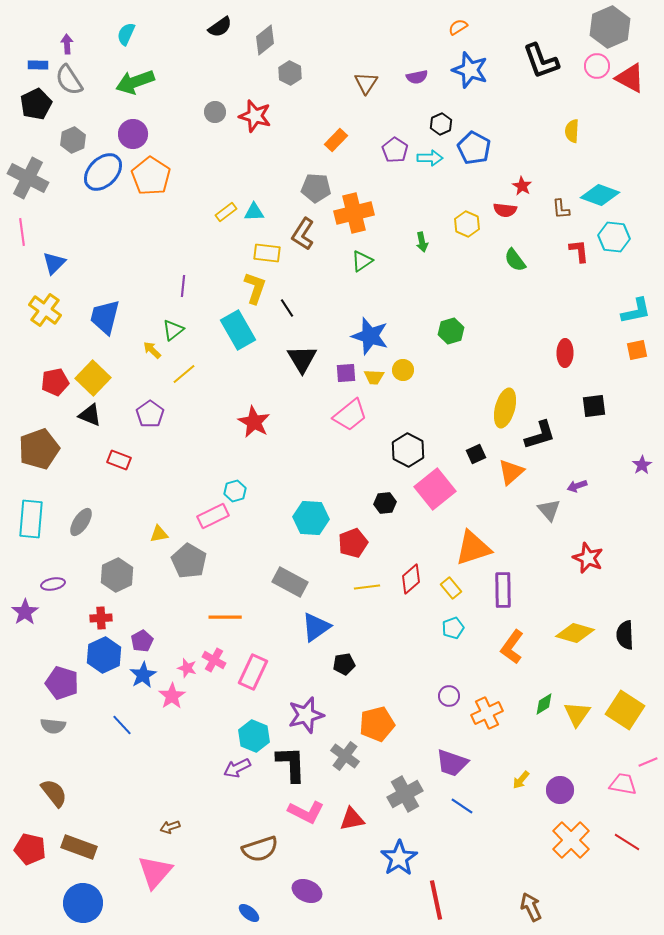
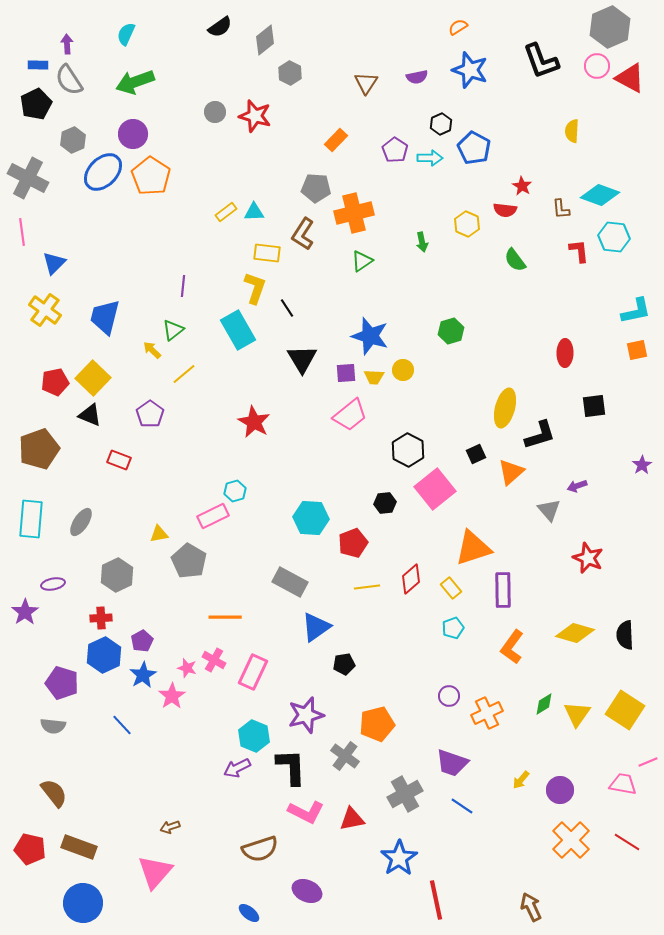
black L-shape at (291, 764): moved 3 px down
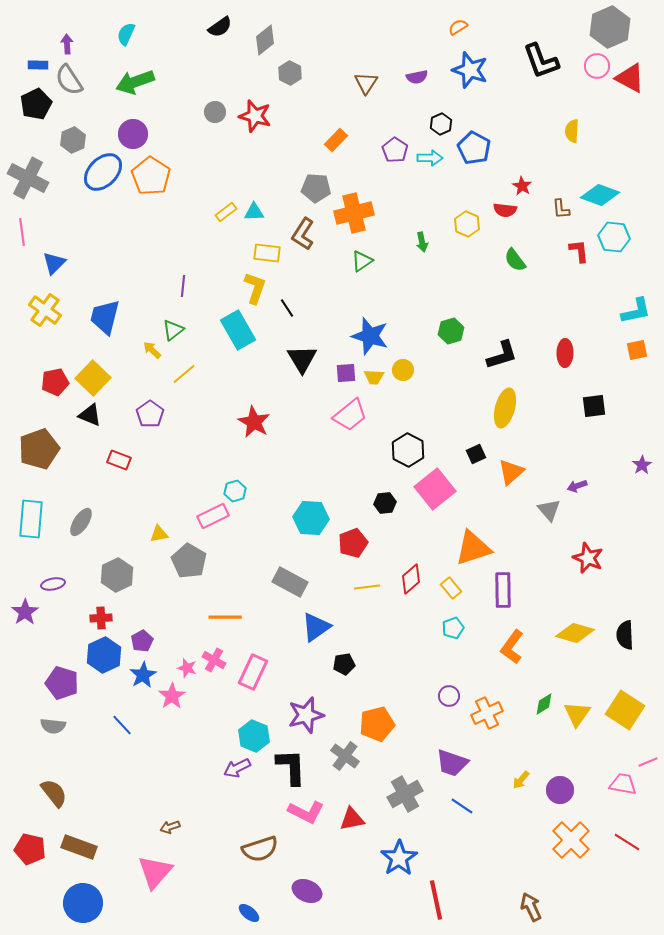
black L-shape at (540, 435): moved 38 px left, 80 px up
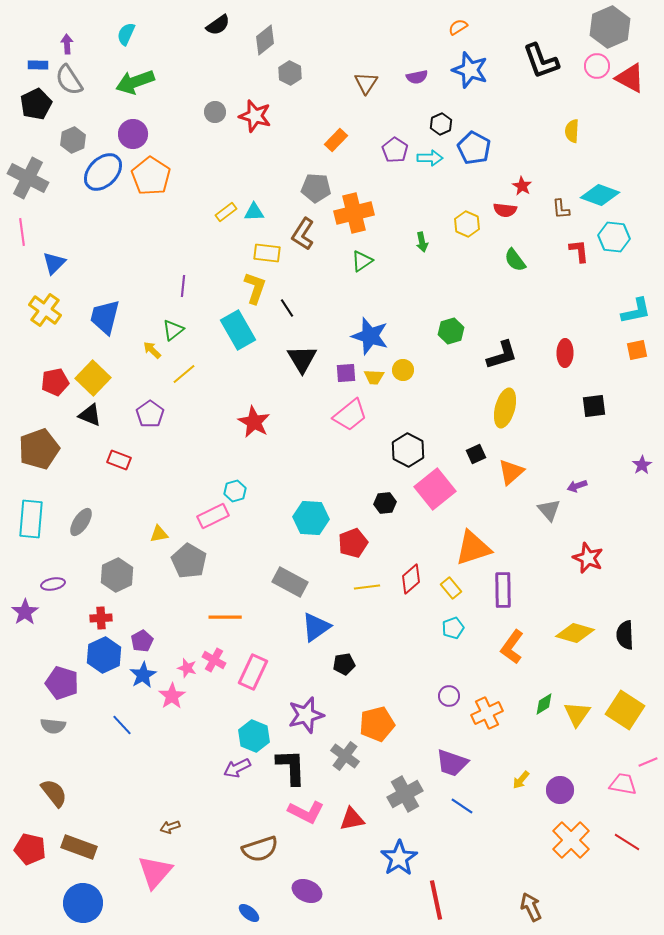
black semicircle at (220, 27): moved 2 px left, 2 px up
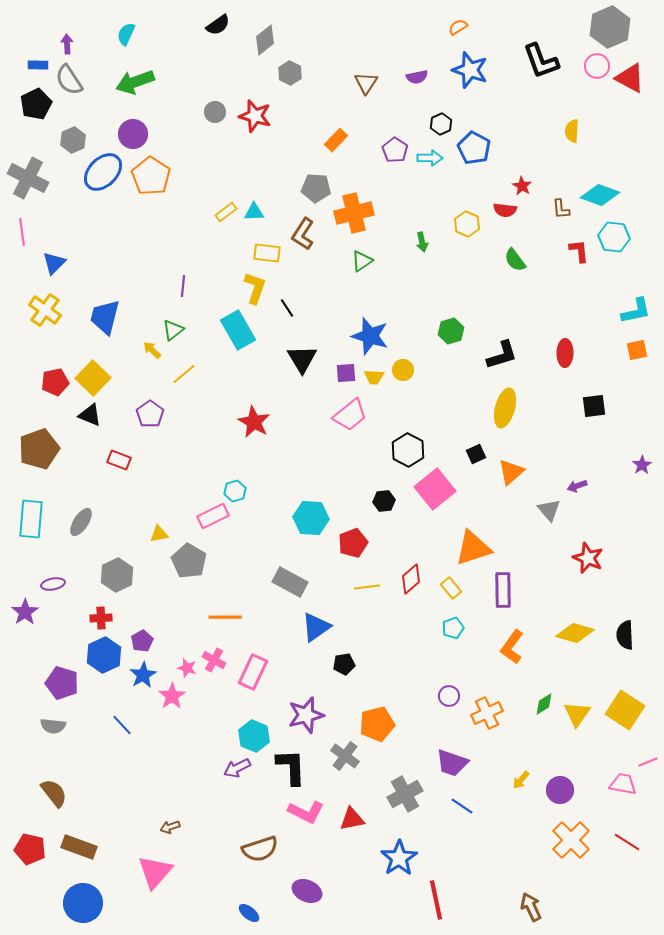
black hexagon at (385, 503): moved 1 px left, 2 px up
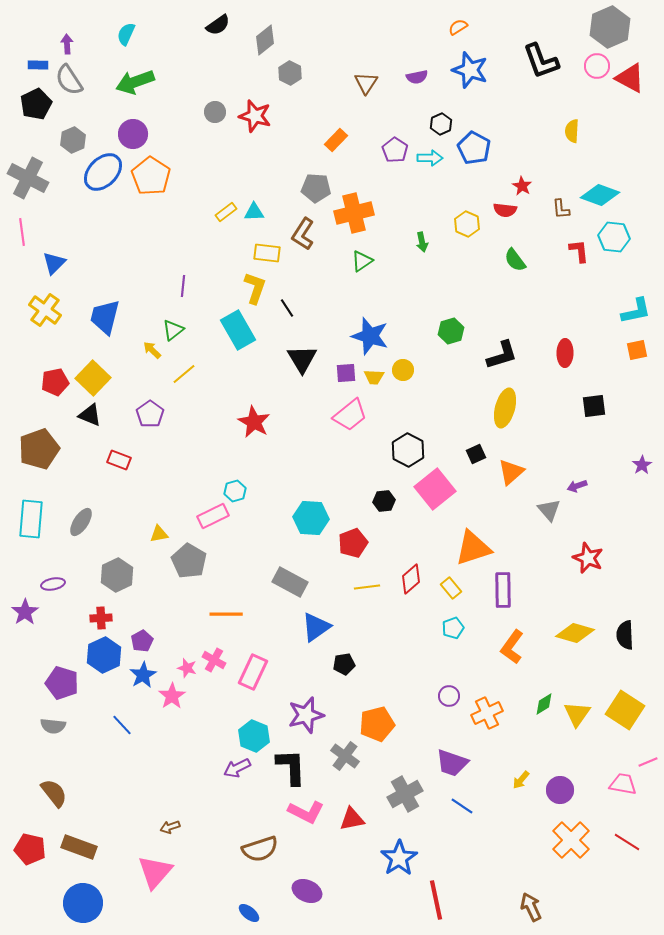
orange line at (225, 617): moved 1 px right, 3 px up
